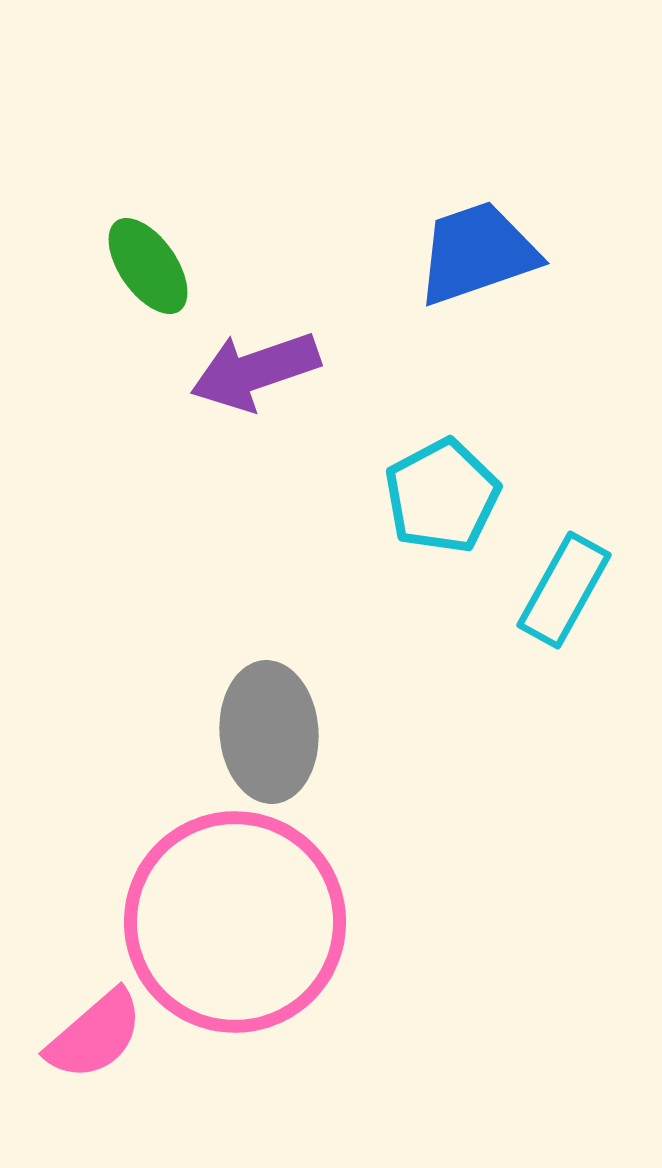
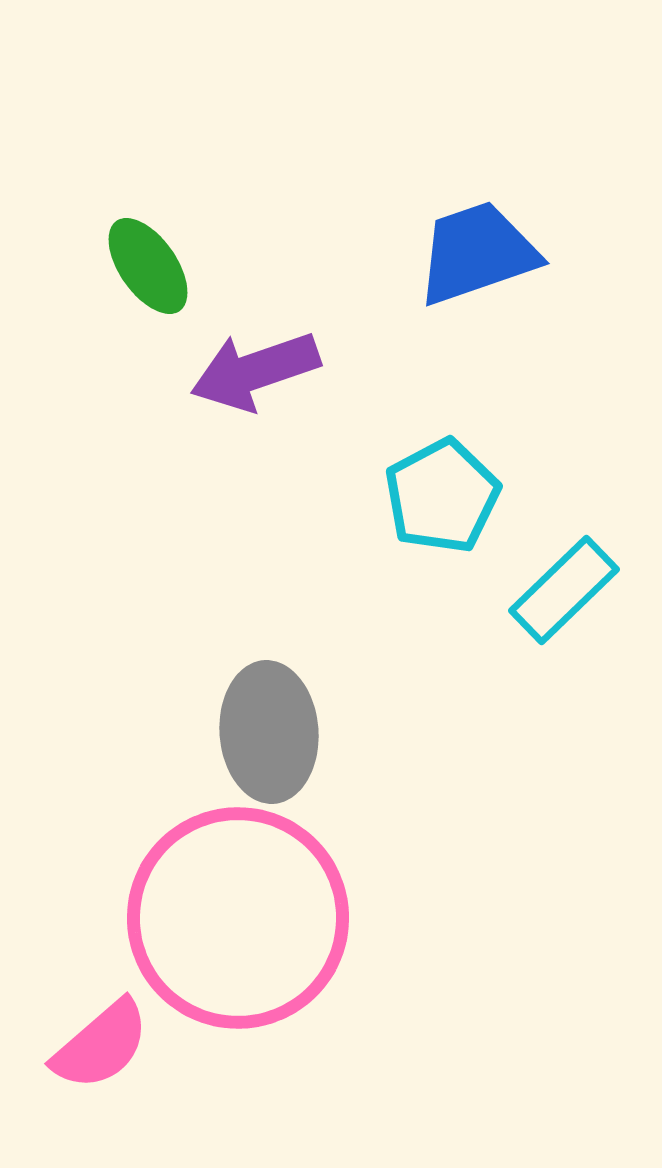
cyan rectangle: rotated 17 degrees clockwise
pink circle: moved 3 px right, 4 px up
pink semicircle: moved 6 px right, 10 px down
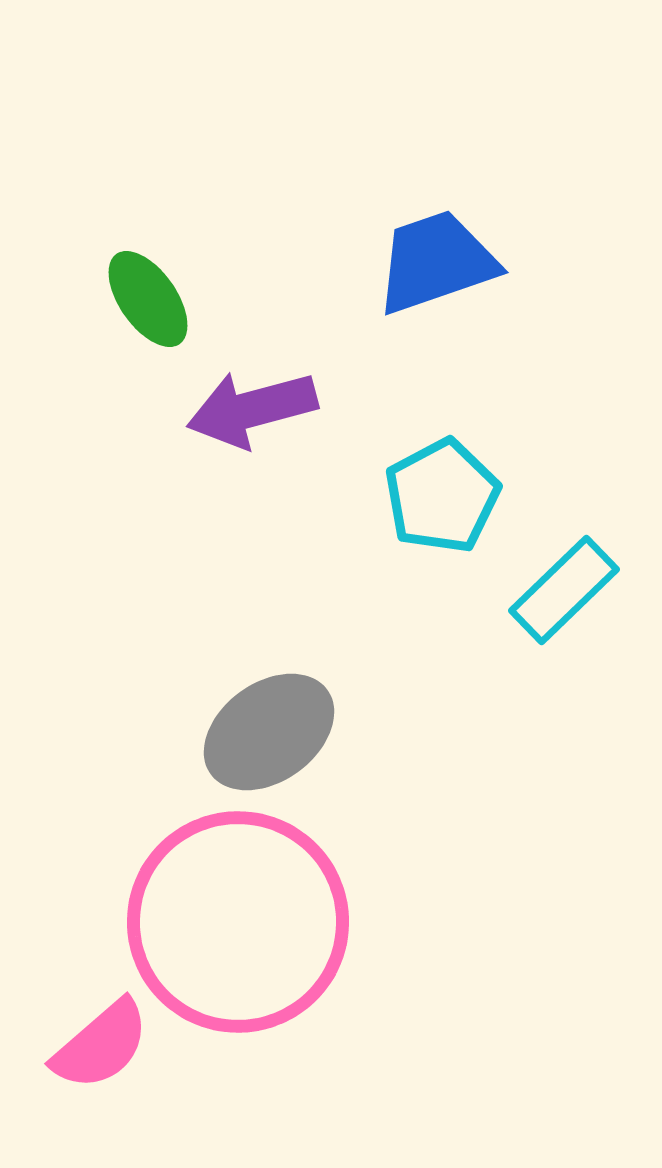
blue trapezoid: moved 41 px left, 9 px down
green ellipse: moved 33 px down
purple arrow: moved 3 px left, 38 px down; rotated 4 degrees clockwise
gray ellipse: rotated 58 degrees clockwise
pink circle: moved 4 px down
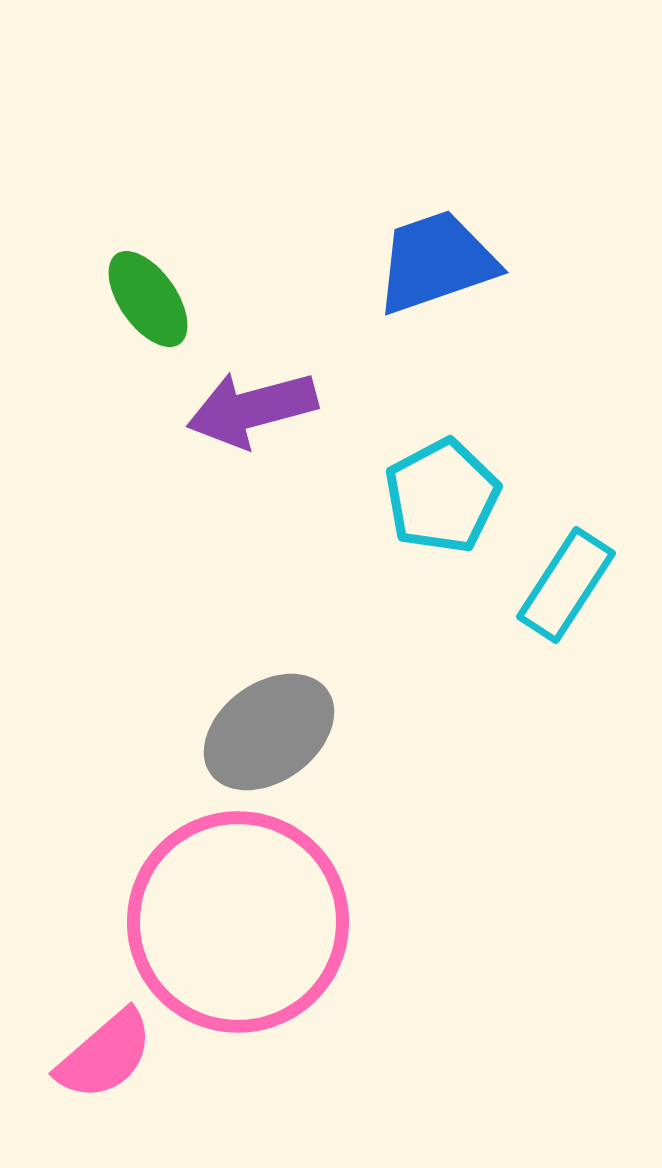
cyan rectangle: moved 2 px right, 5 px up; rotated 13 degrees counterclockwise
pink semicircle: moved 4 px right, 10 px down
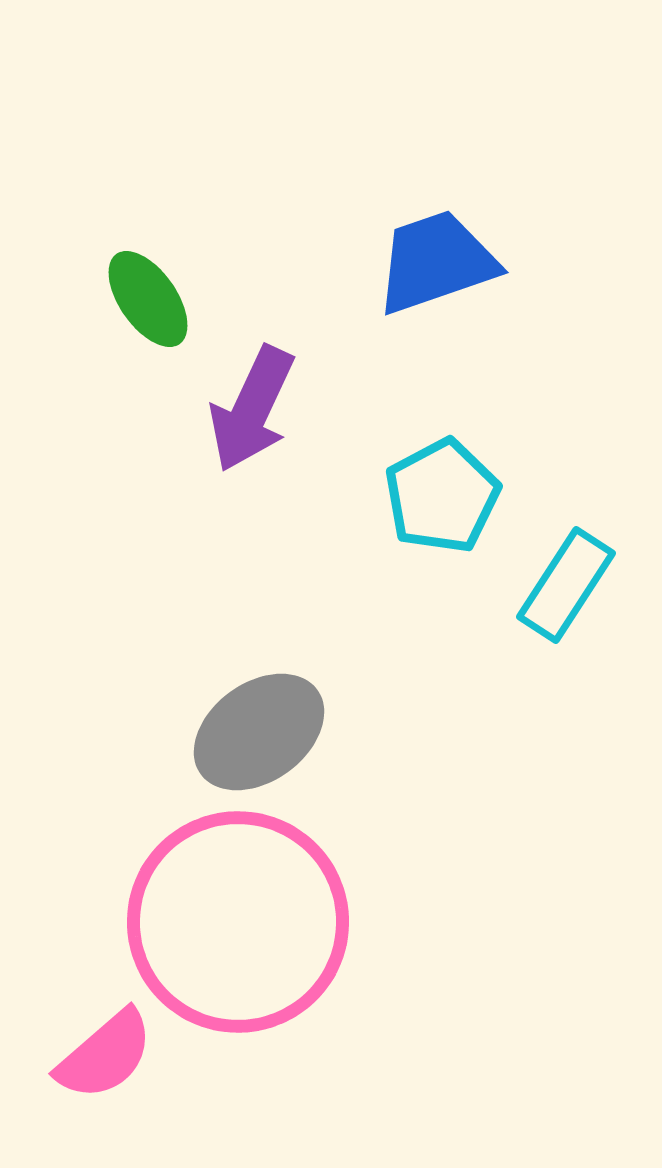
purple arrow: rotated 50 degrees counterclockwise
gray ellipse: moved 10 px left
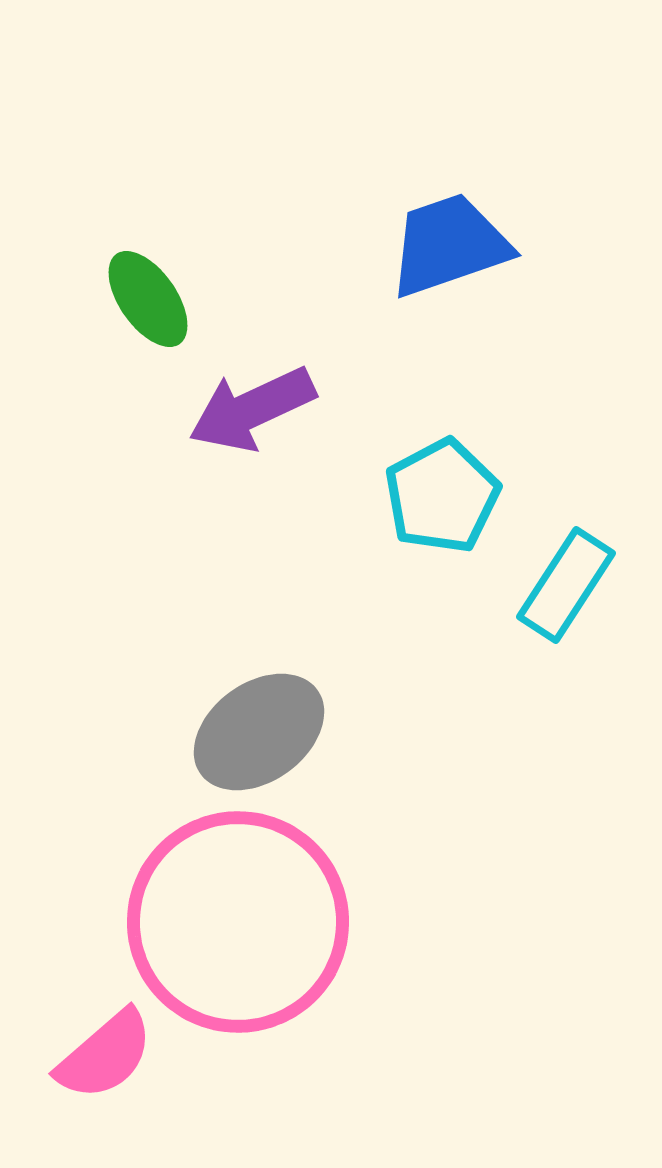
blue trapezoid: moved 13 px right, 17 px up
purple arrow: rotated 40 degrees clockwise
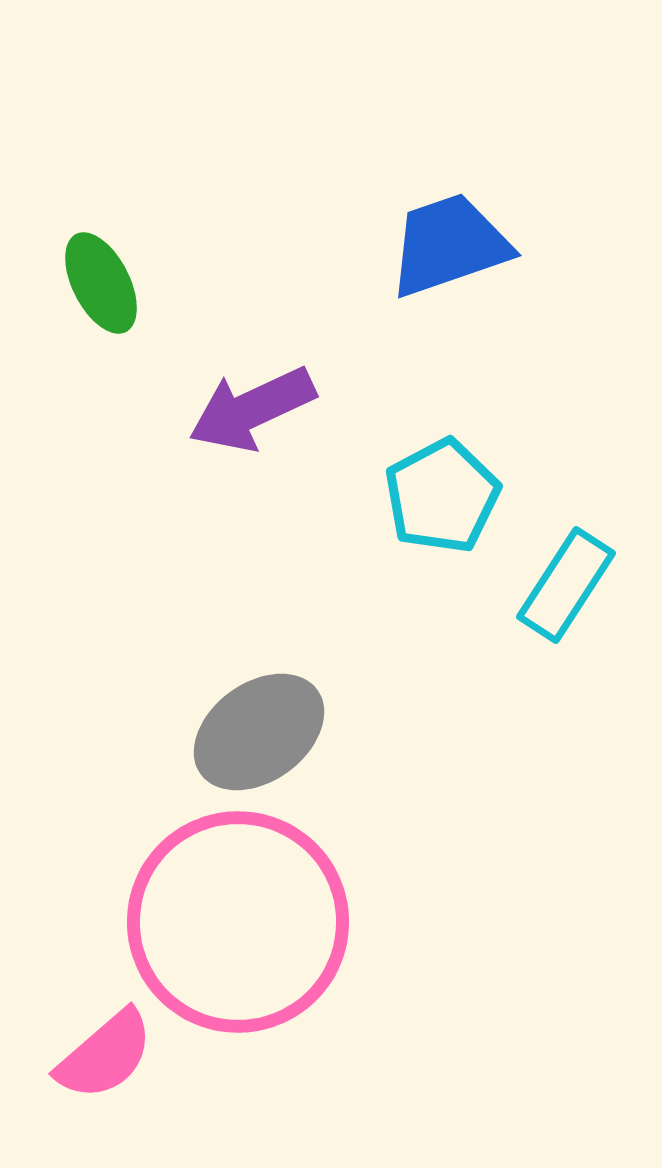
green ellipse: moved 47 px left, 16 px up; rotated 8 degrees clockwise
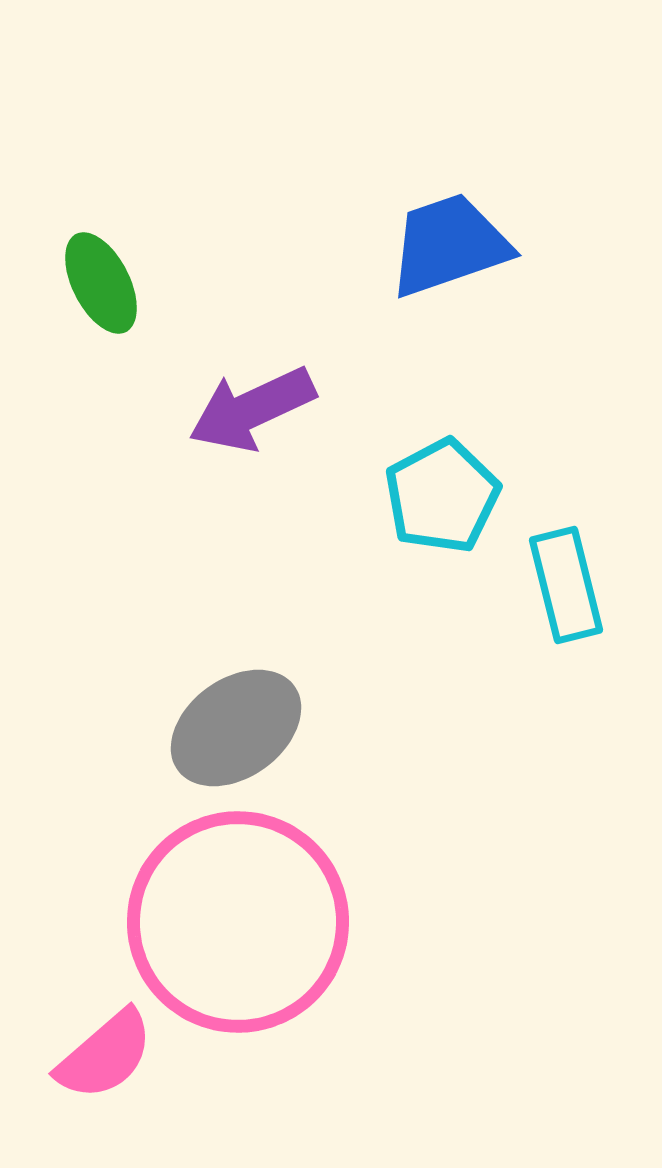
cyan rectangle: rotated 47 degrees counterclockwise
gray ellipse: moved 23 px left, 4 px up
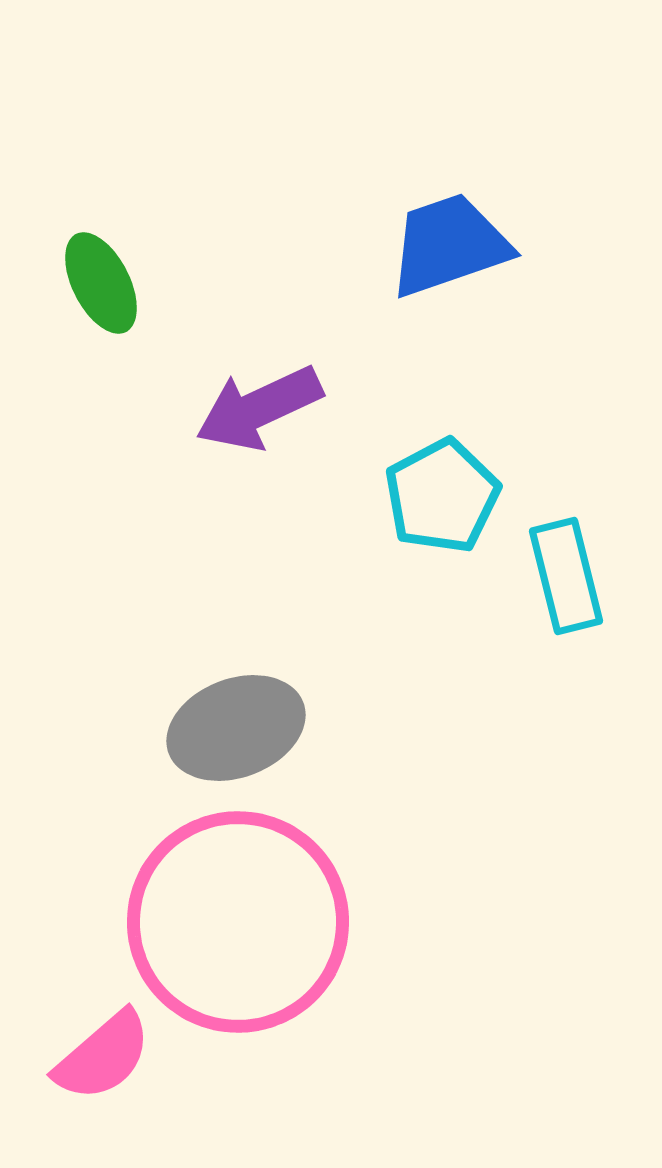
purple arrow: moved 7 px right, 1 px up
cyan rectangle: moved 9 px up
gray ellipse: rotated 15 degrees clockwise
pink semicircle: moved 2 px left, 1 px down
